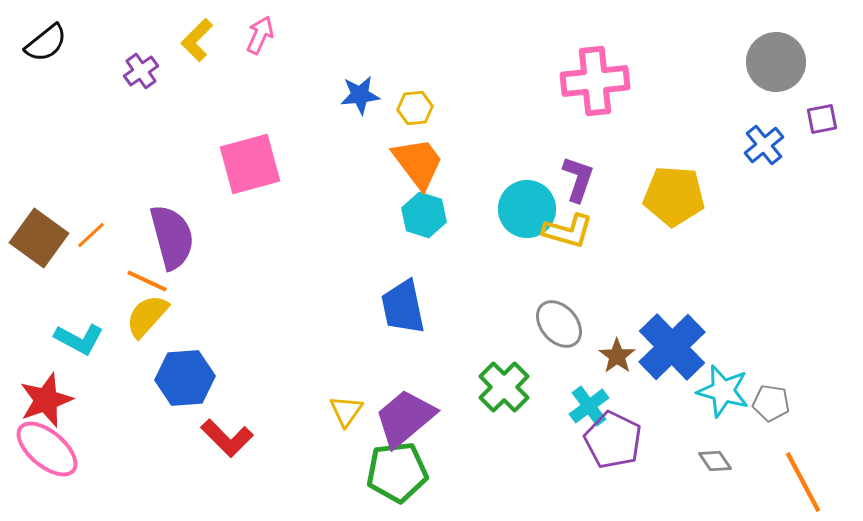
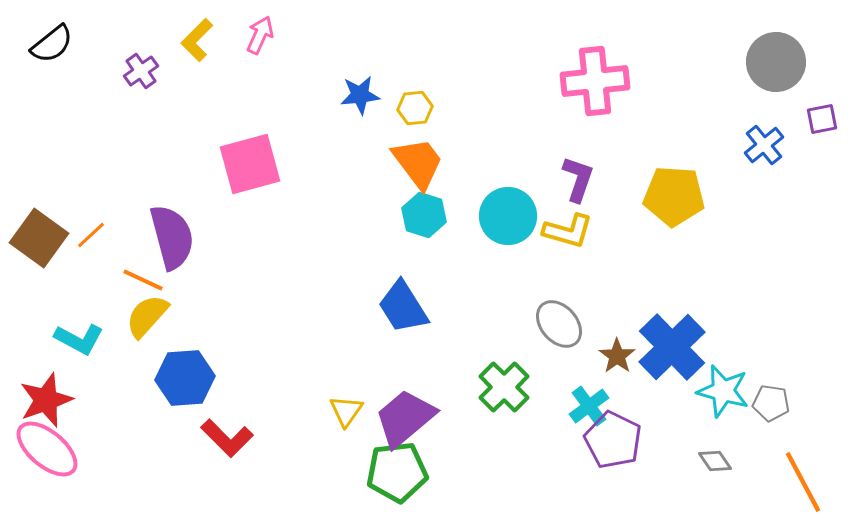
black semicircle at (46, 43): moved 6 px right, 1 px down
cyan circle at (527, 209): moved 19 px left, 7 px down
orange line at (147, 281): moved 4 px left, 1 px up
blue trapezoid at (403, 307): rotated 20 degrees counterclockwise
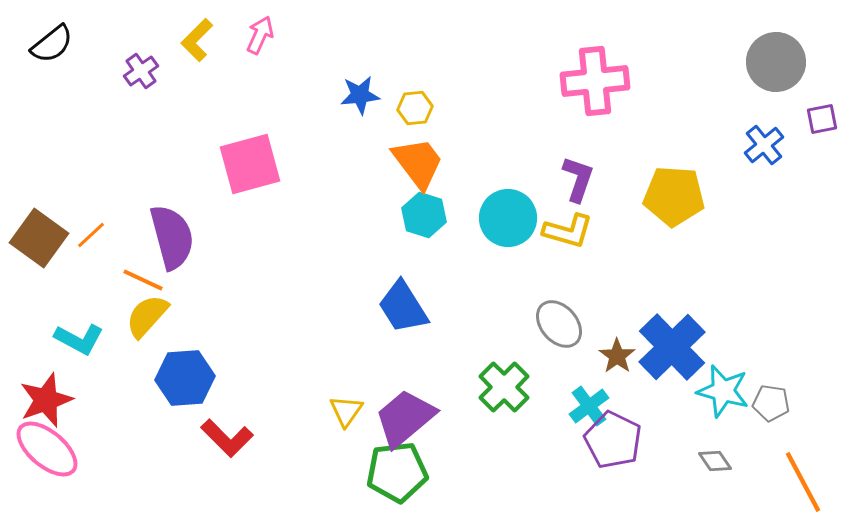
cyan circle at (508, 216): moved 2 px down
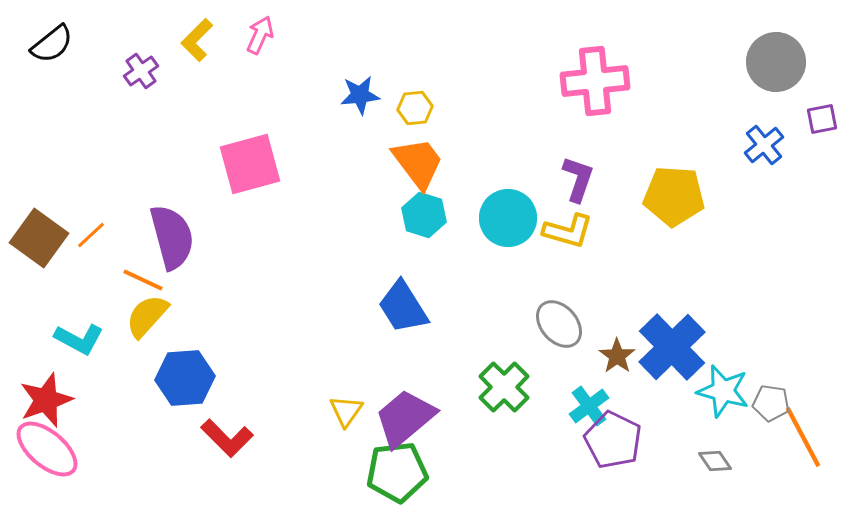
orange line at (803, 482): moved 45 px up
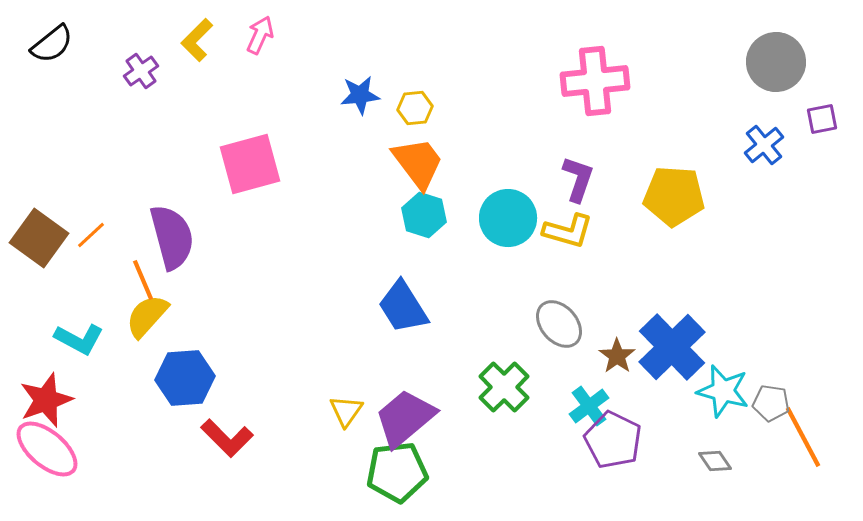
orange line at (143, 280): rotated 42 degrees clockwise
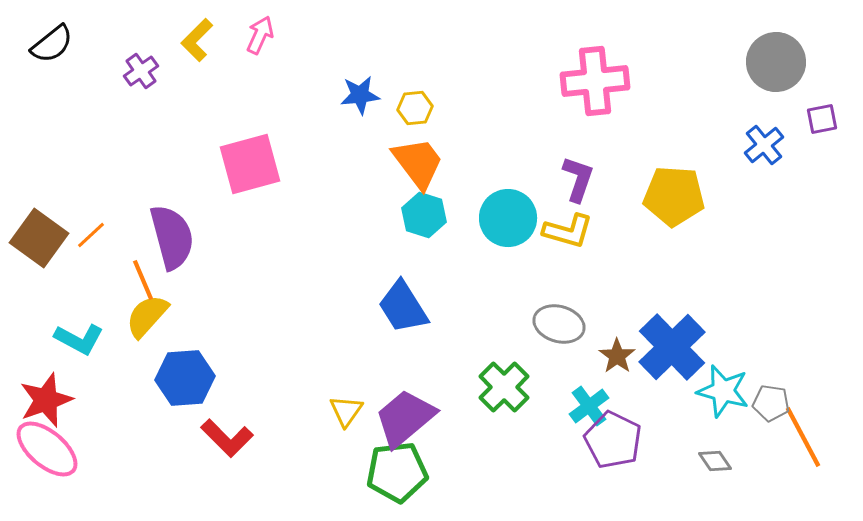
gray ellipse at (559, 324): rotated 33 degrees counterclockwise
